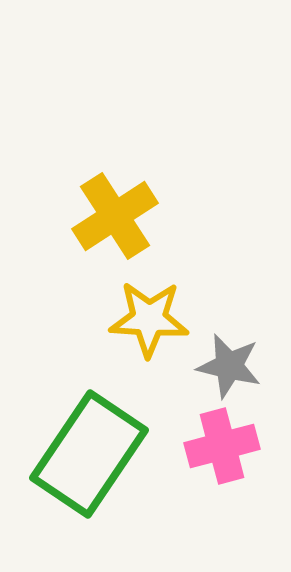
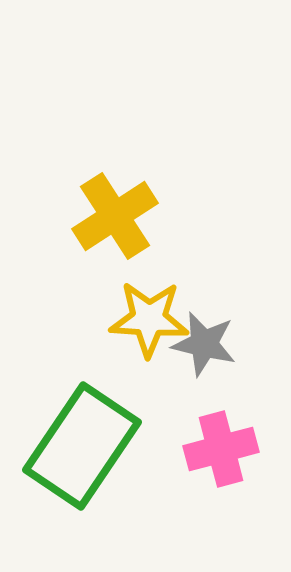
gray star: moved 25 px left, 22 px up
pink cross: moved 1 px left, 3 px down
green rectangle: moved 7 px left, 8 px up
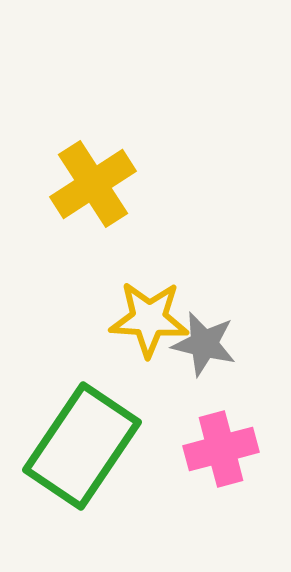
yellow cross: moved 22 px left, 32 px up
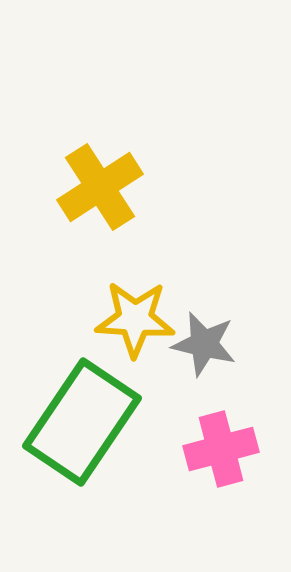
yellow cross: moved 7 px right, 3 px down
yellow star: moved 14 px left
green rectangle: moved 24 px up
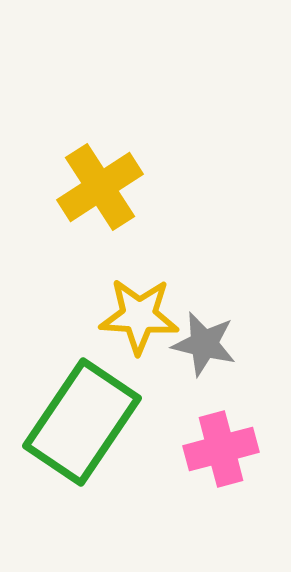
yellow star: moved 4 px right, 3 px up
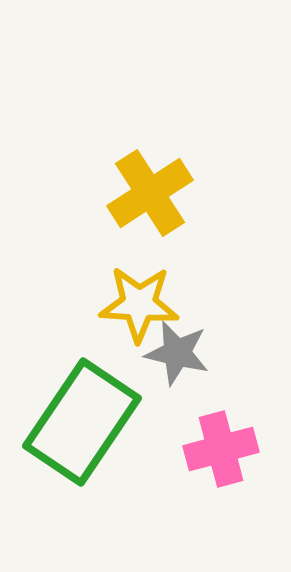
yellow cross: moved 50 px right, 6 px down
yellow star: moved 12 px up
gray star: moved 27 px left, 9 px down
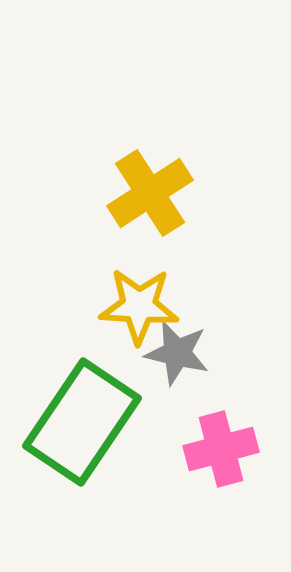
yellow star: moved 2 px down
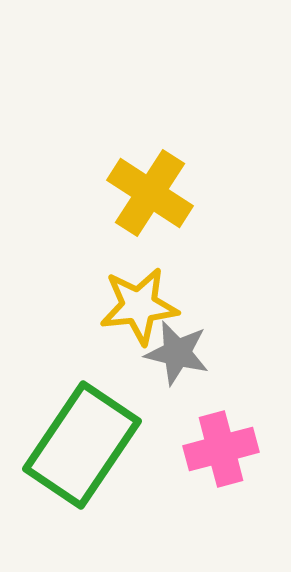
yellow cross: rotated 24 degrees counterclockwise
yellow star: rotated 10 degrees counterclockwise
green rectangle: moved 23 px down
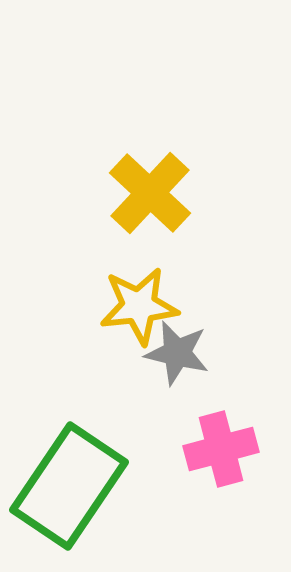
yellow cross: rotated 10 degrees clockwise
green rectangle: moved 13 px left, 41 px down
